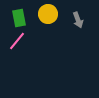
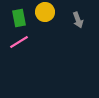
yellow circle: moved 3 px left, 2 px up
pink line: moved 2 px right, 1 px down; rotated 18 degrees clockwise
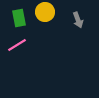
pink line: moved 2 px left, 3 px down
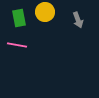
pink line: rotated 42 degrees clockwise
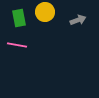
gray arrow: rotated 91 degrees counterclockwise
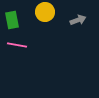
green rectangle: moved 7 px left, 2 px down
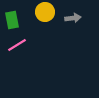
gray arrow: moved 5 px left, 2 px up; rotated 14 degrees clockwise
pink line: rotated 42 degrees counterclockwise
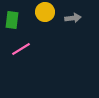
green rectangle: rotated 18 degrees clockwise
pink line: moved 4 px right, 4 px down
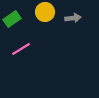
green rectangle: moved 1 px up; rotated 48 degrees clockwise
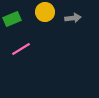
green rectangle: rotated 12 degrees clockwise
